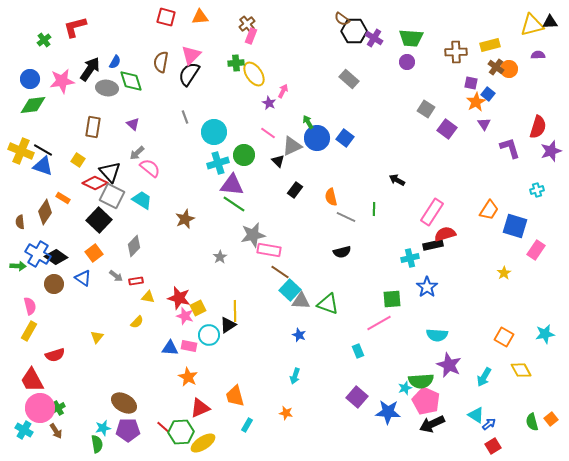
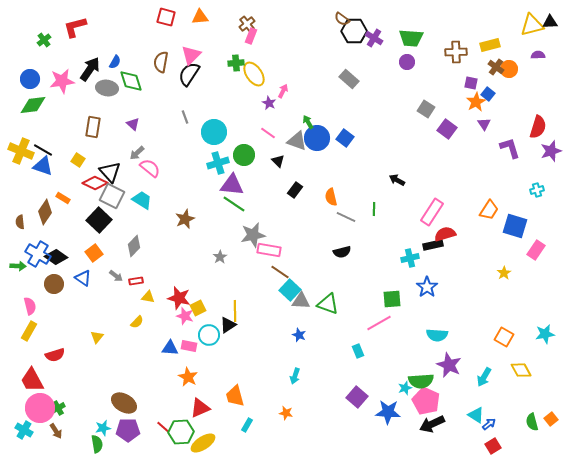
gray triangle at (292, 146): moved 5 px right, 5 px up; rotated 45 degrees clockwise
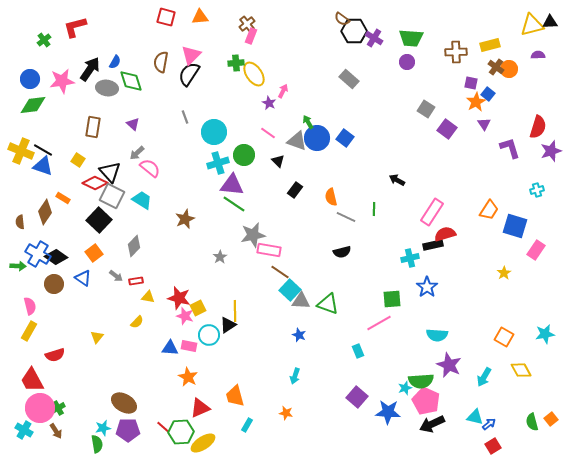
cyan triangle at (476, 415): moved 1 px left, 2 px down; rotated 18 degrees counterclockwise
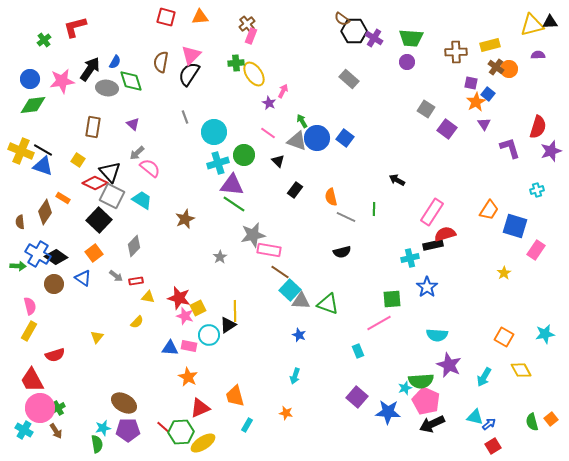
green arrow at (308, 122): moved 6 px left, 1 px up
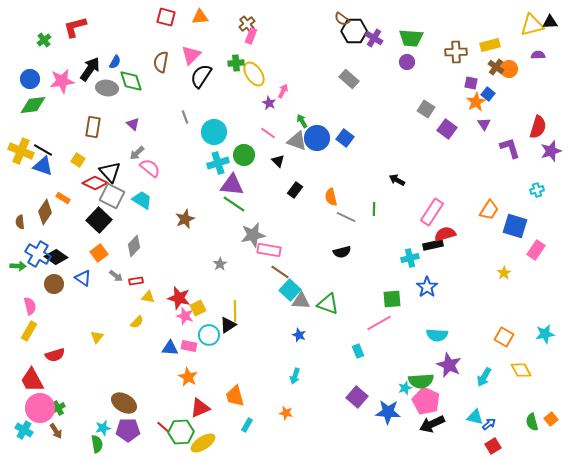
black semicircle at (189, 74): moved 12 px right, 2 px down
orange square at (94, 253): moved 5 px right
gray star at (220, 257): moved 7 px down
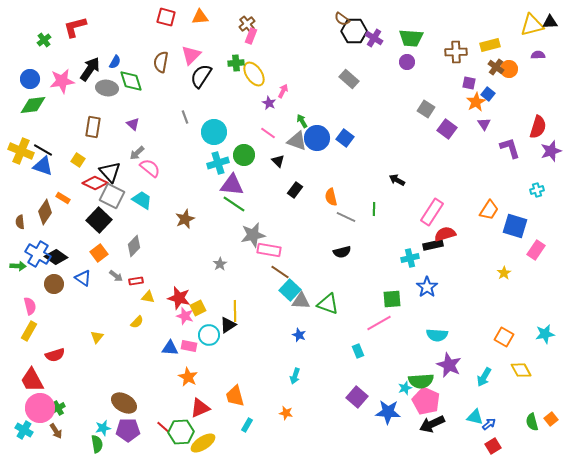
purple square at (471, 83): moved 2 px left
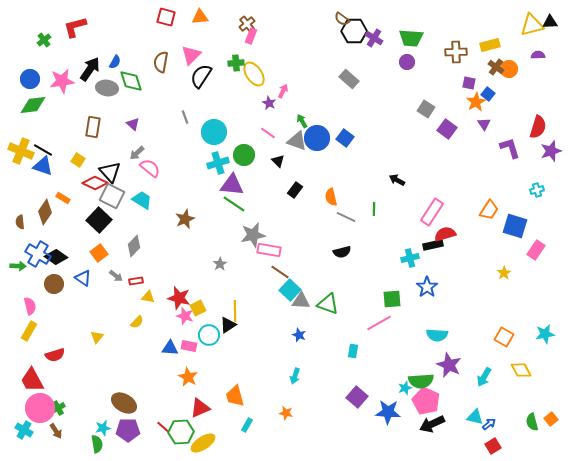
cyan rectangle at (358, 351): moved 5 px left; rotated 32 degrees clockwise
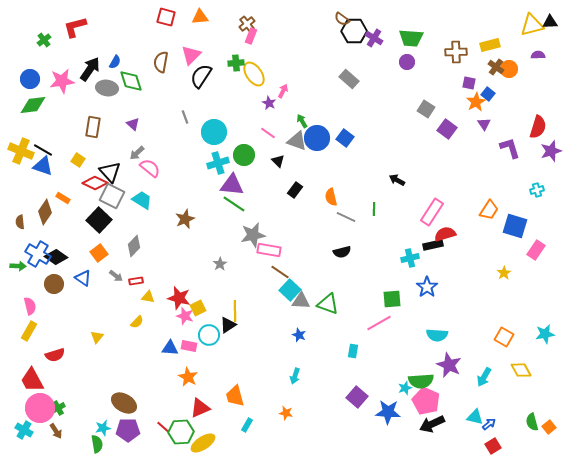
orange square at (551, 419): moved 2 px left, 8 px down
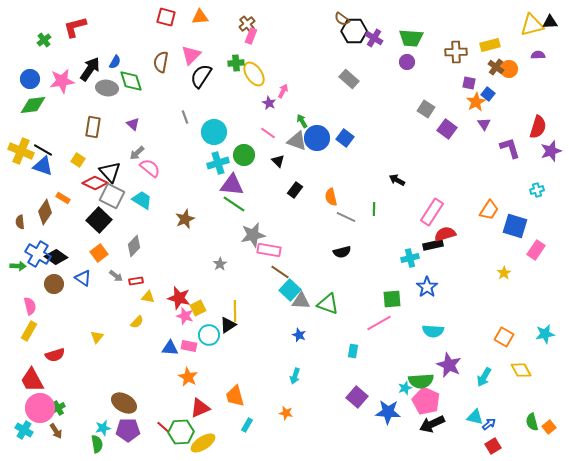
cyan semicircle at (437, 335): moved 4 px left, 4 px up
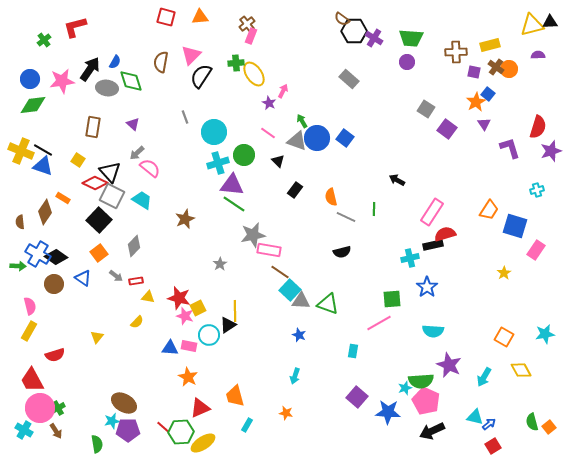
purple square at (469, 83): moved 5 px right, 11 px up
black arrow at (432, 424): moved 7 px down
cyan star at (103, 428): moved 9 px right, 7 px up
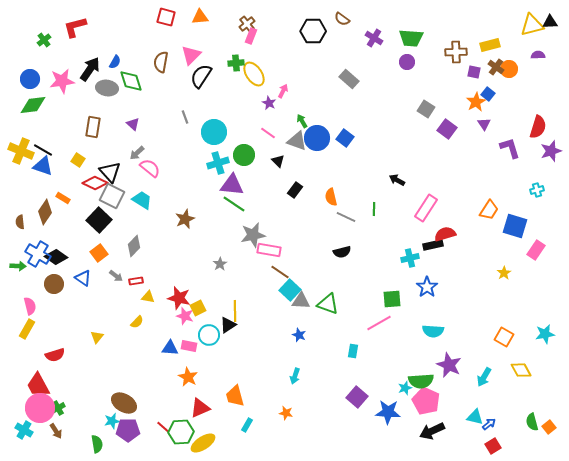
black hexagon at (354, 31): moved 41 px left
pink rectangle at (432, 212): moved 6 px left, 4 px up
yellow rectangle at (29, 331): moved 2 px left, 2 px up
red trapezoid at (32, 380): moved 6 px right, 5 px down
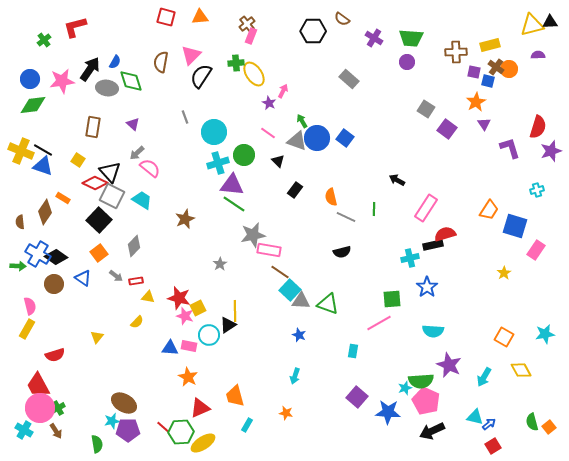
blue square at (488, 94): moved 13 px up; rotated 24 degrees counterclockwise
